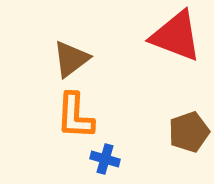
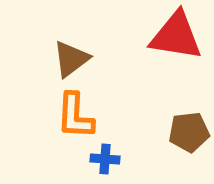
red triangle: rotated 12 degrees counterclockwise
brown pentagon: rotated 12 degrees clockwise
blue cross: rotated 12 degrees counterclockwise
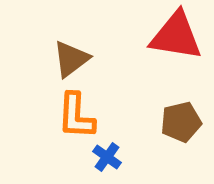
orange L-shape: moved 1 px right
brown pentagon: moved 8 px left, 10 px up; rotated 6 degrees counterclockwise
blue cross: moved 2 px right, 2 px up; rotated 32 degrees clockwise
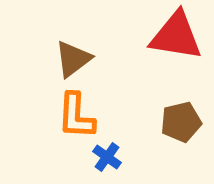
brown triangle: moved 2 px right
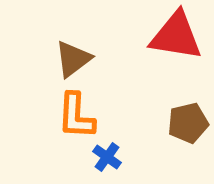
brown pentagon: moved 7 px right, 1 px down
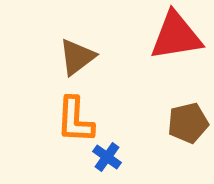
red triangle: rotated 18 degrees counterclockwise
brown triangle: moved 4 px right, 2 px up
orange L-shape: moved 1 px left, 4 px down
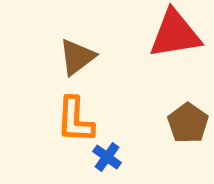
red triangle: moved 1 px left, 2 px up
brown pentagon: rotated 24 degrees counterclockwise
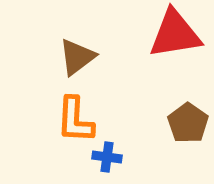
blue cross: rotated 28 degrees counterclockwise
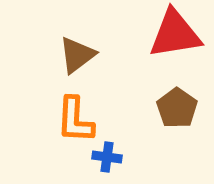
brown triangle: moved 2 px up
brown pentagon: moved 11 px left, 15 px up
